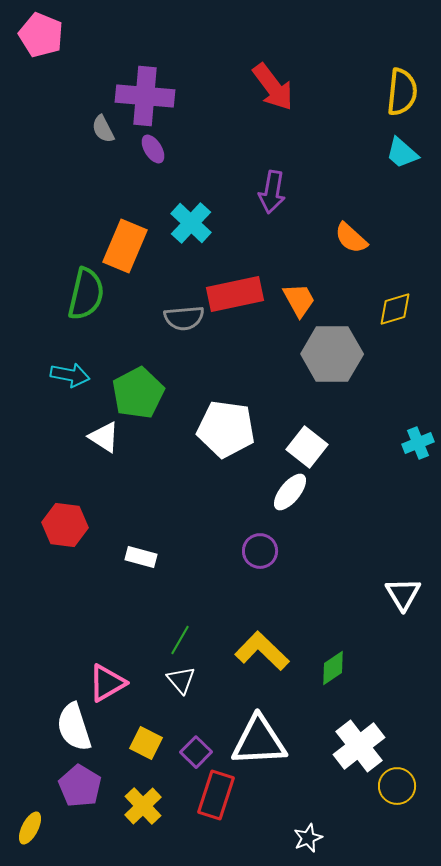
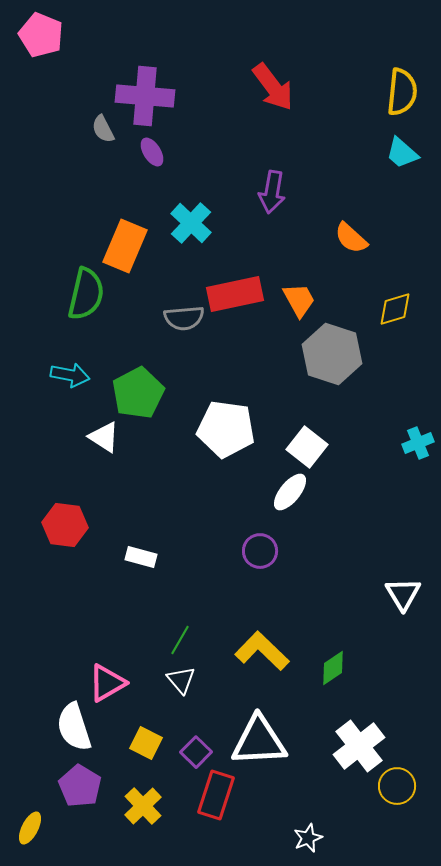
purple ellipse at (153, 149): moved 1 px left, 3 px down
gray hexagon at (332, 354): rotated 18 degrees clockwise
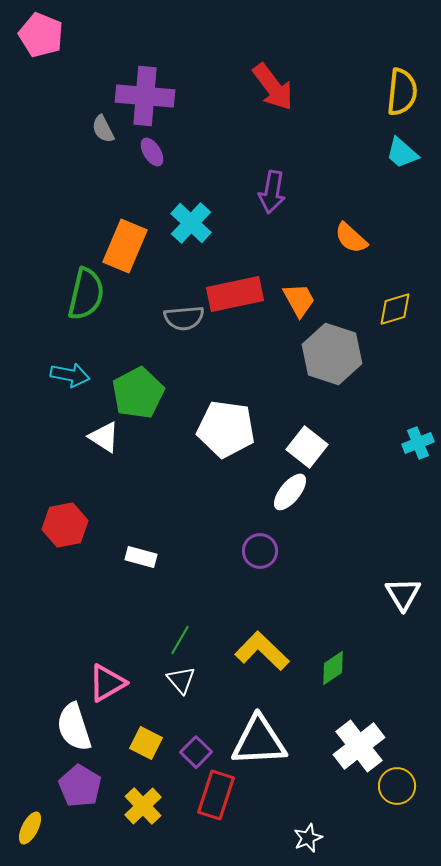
red hexagon at (65, 525): rotated 18 degrees counterclockwise
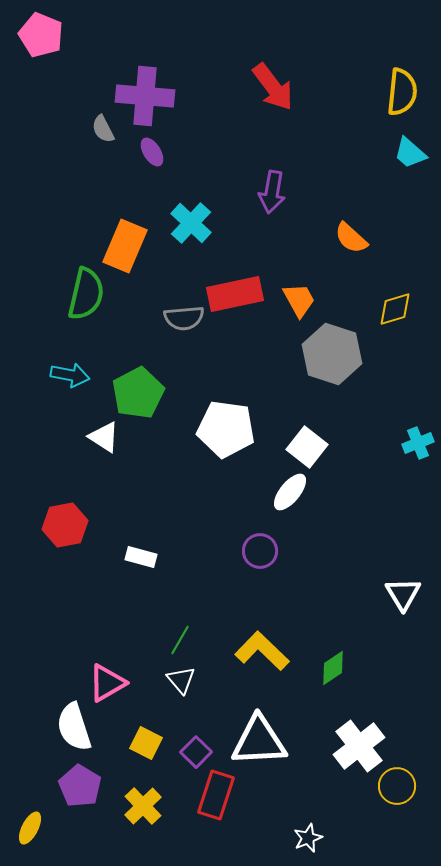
cyan trapezoid at (402, 153): moved 8 px right
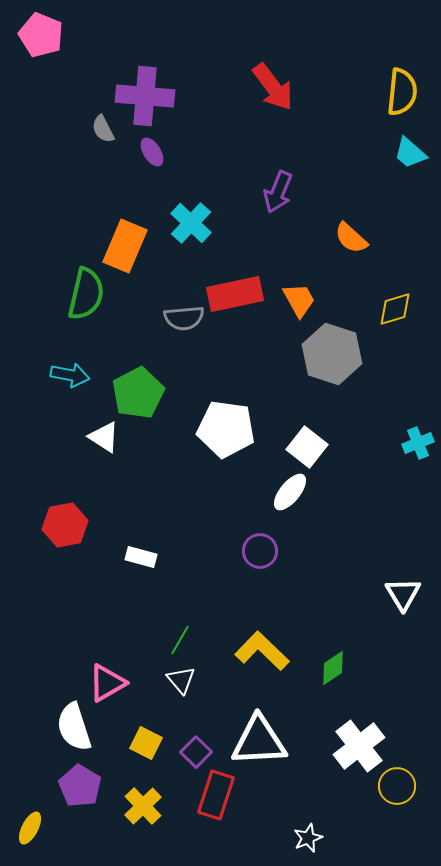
purple arrow at (272, 192): moved 6 px right; rotated 12 degrees clockwise
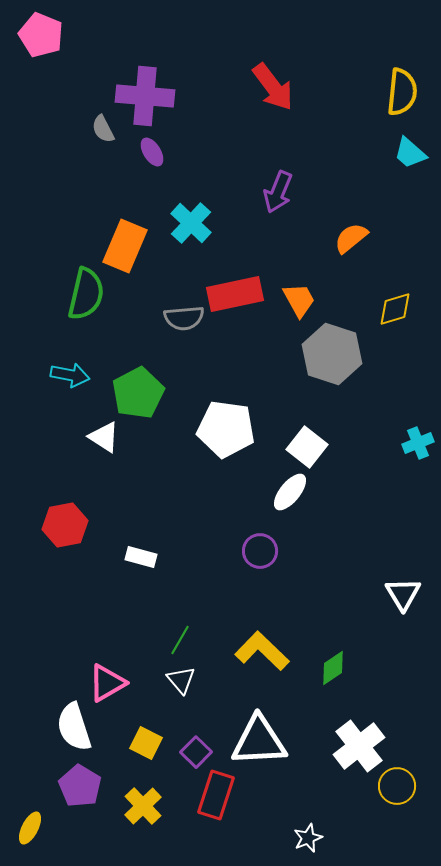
orange semicircle at (351, 238): rotated 99 degrees clockwise
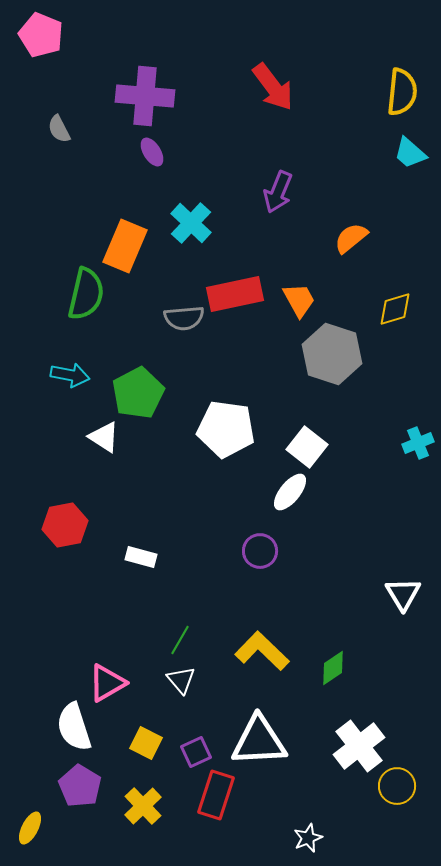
gray semicircle at (103, 129): moved 44 px left
purple square at (196, 752): rotated 20 degrees clockwise
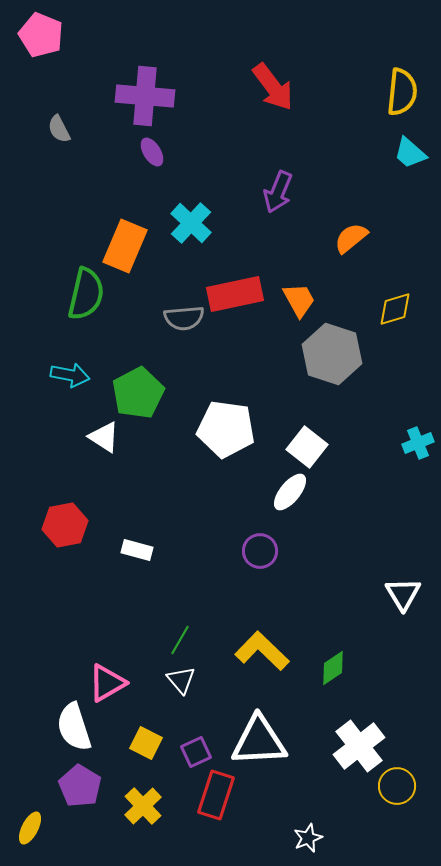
white rectangle at (141, 557): moved 4 px left, 7 px up
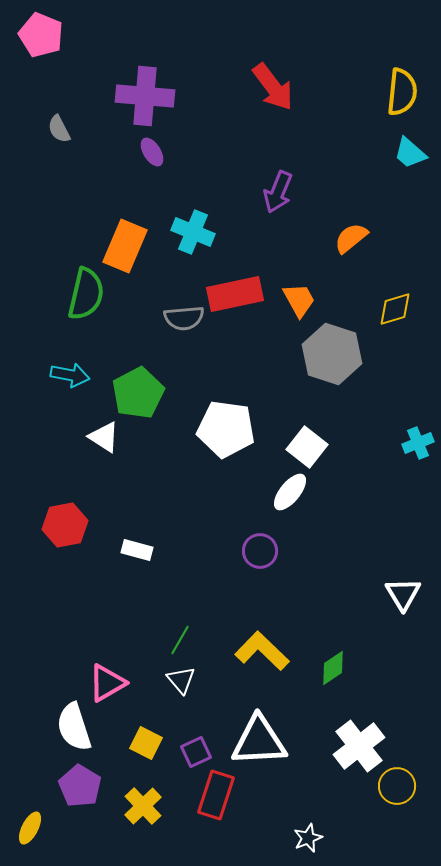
cyan cross at (191, 223): moved 2 px right, 9 px down; rotated 21 degrees counterclockwise
